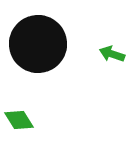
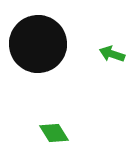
green diamond: moved 35 px right, 13 px down
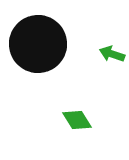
green diamond: moved 23 px right, 13 px up
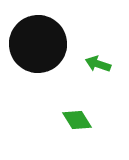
green arrow: moved 14 px left, 10 px down
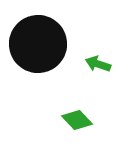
green diamond: rotated 12 degrees counterclockwise
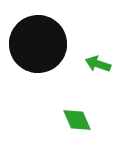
green diamond: rotated 20 degrees clockwise
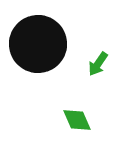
green arrow: rotated 75 degrees counterclockwise
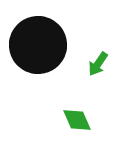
black circle: moved 1 px down
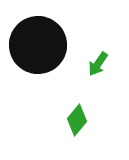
green diamond: rotated 64 degrees clockwise
